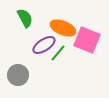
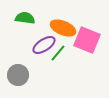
green semicircle: rotated 54 degrees counterclockwise
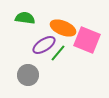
gray circle: moved 10 px right
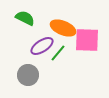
green semicircle: rotated 18 degrees clockwise
pink square: rotated 20 degrees counterclockwise
purple ellipse: moved 2 px left, 1 px down
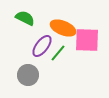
purple ellipse: rotated 20 degrees counterclockwise
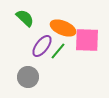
green semicircle: rotated 18 degrees clockwise
green line: moved 2 px up
gray circle: moved 2 px down
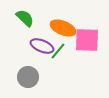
purple ellipse: rotated 75 degrees clockwise
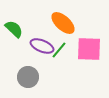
green semicircle: moved 11 px left, 11 px down
orange ellipse: moved 5 px up; rotated 20 degrees clockwise
pink square: moved 2 px right, 9 px down
green line: moved 1 px right, 1 px up
